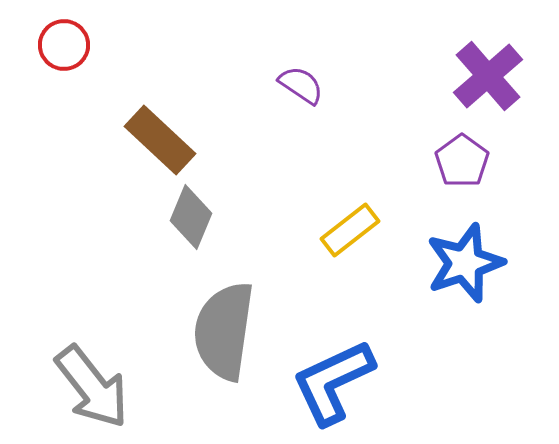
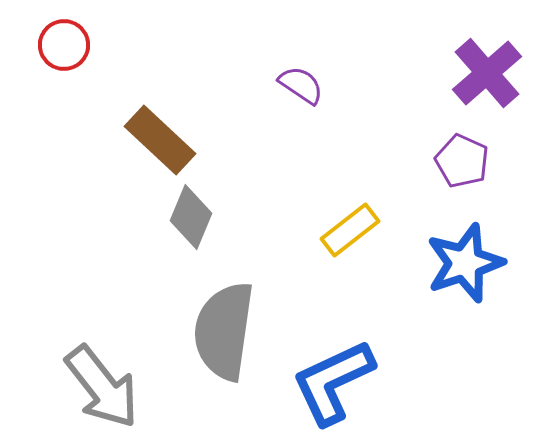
purple cross: moved 1 px left, 3 px up
purple pentagon: rotated 12 degrees counterclockwise
gray arrow: moved 10 px right
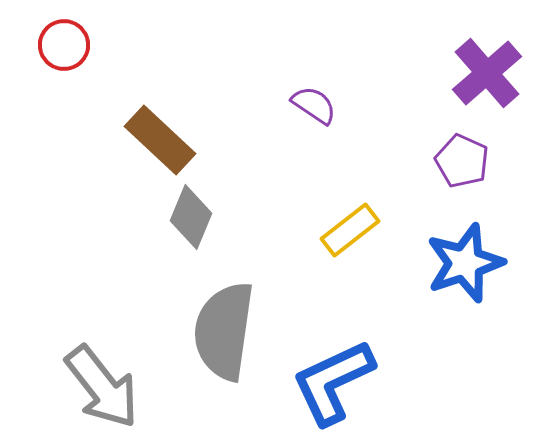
purple semicircle: moved 13 px right, 20 px down
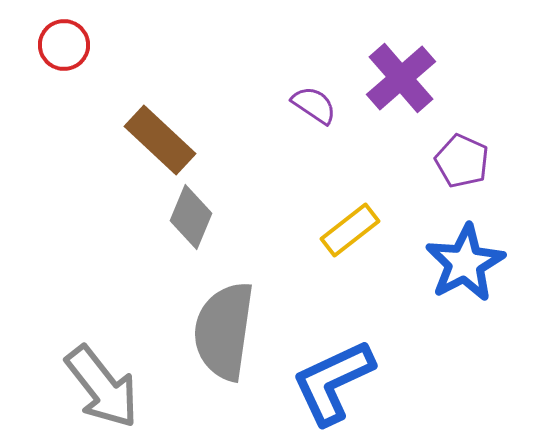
purple cross: moved 86 px left, 5 px down
blue star: rotated 10 degrees counterclockwise
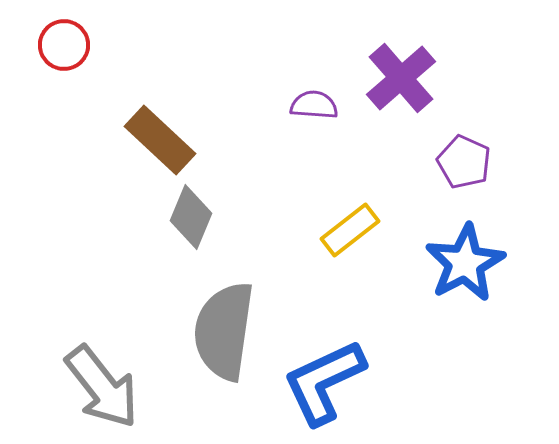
purple semicircle: rotated 30 degrees counterclockwise
purple pentagon: moved 2 px right, 1 px down
blue L-shape: moved 9 px left
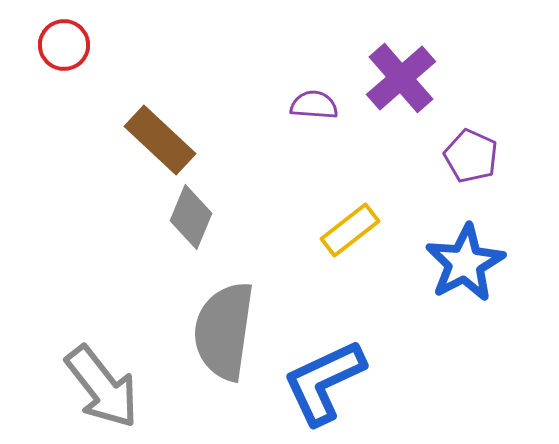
purple pentagon: moved 7 px right, 6 px up
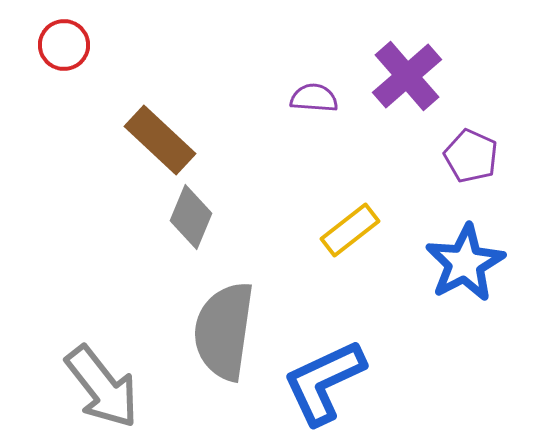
purple cross: moved 6 px right, 2 px up
purple semicircle: moved 7 px up
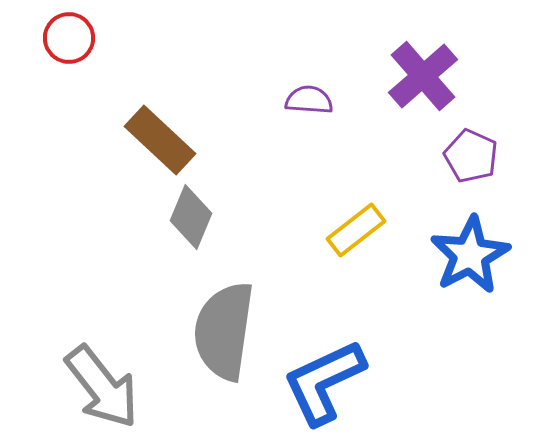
red circle: moved 5 px right, 7 px up
purple cross: moved 16 px right
purple semicircle: moved 5 px left, 2 px down
yellow rectangle: moved 6 px right
blue star: moved 5 px right, 8 px up
